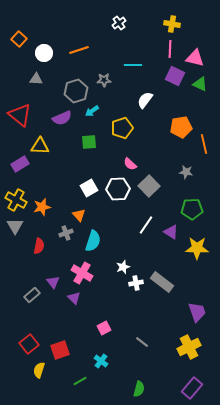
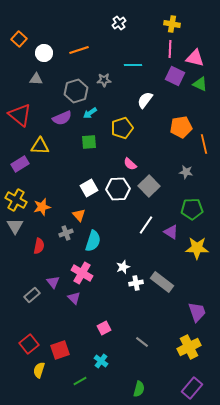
cyan arrow at (92, 111): moved 2 px left, 2 px down
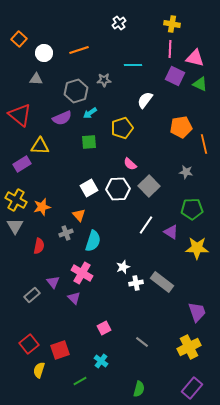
purple rectangle at (20, 164): moved 2 px right
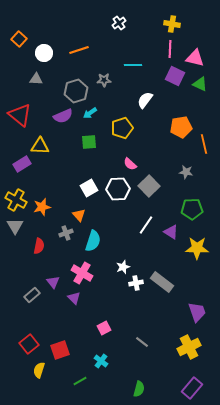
purple semicircle at (62, 118): moved 1 px right, 2 px up
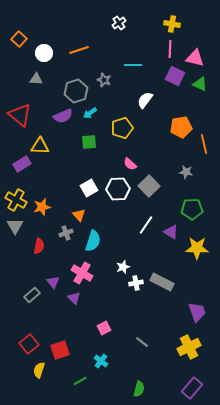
gray star at (104, 80): rotated 24 degrees clockwise
gray rectangle at (162, 282): rotated 10 degrees counterclockwise
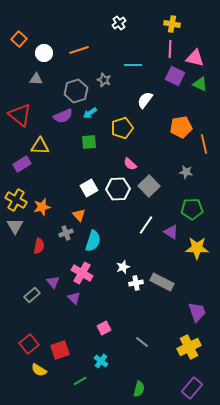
yellow semicircle at (39, 370): rotated 77 degrees counterclockwise
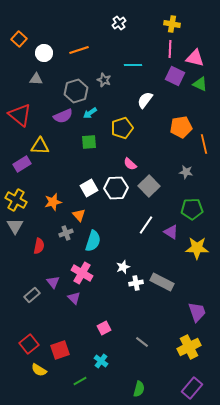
white hexagon at (118, 189): moved 2 px left, 1 px up
orange star at (42, 207): moved 11 px right, 5 px up
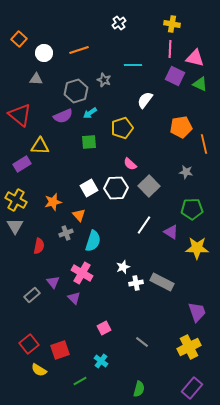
white line at (146, 225): moved 2 px left
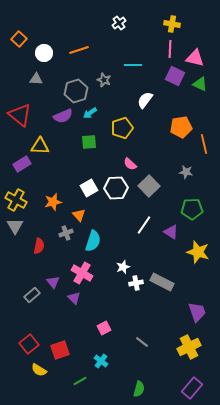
yellow star at (197, 248): moved 1 px right, 4 px down; rotated 15 degrees clockwise
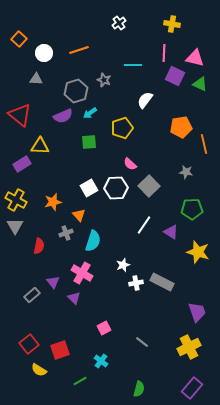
pink line at (170, 49): moved 6 px left, 4 px down
white star at (123, 267): moved 2 px up
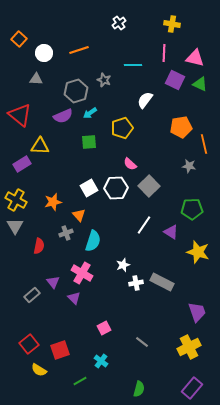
purple square at (175, 76): moved 4 px down
gray star at (186, 172): moved 3 px right, 6 px up
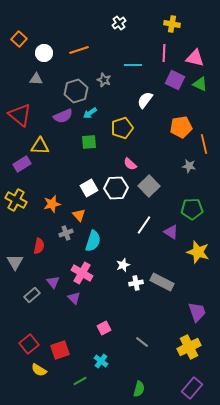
orange star at (53, 202): moved 1 px left, 2 px down
gray triangle at (15, 226): moved 36 px down
